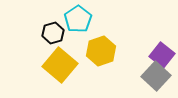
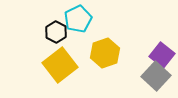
cyan pentagon: rotated 8 degrees clockwise
black hexagon: moved 3 px right, 1 px up; rotated 15 degrees counterclockwise
yellow hexagon: moved 4 px right, 2 px down
yellow square: rotated 12 degrees clockwise
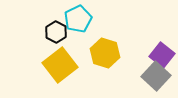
yellow hexagon: rotated 24 degrees counterclockwise
